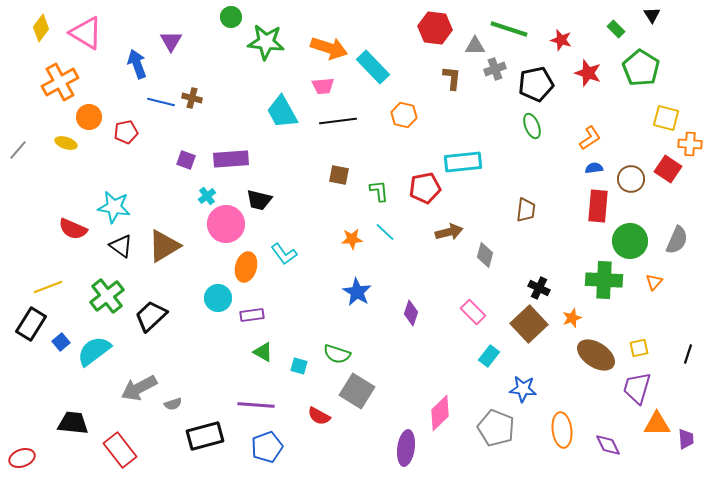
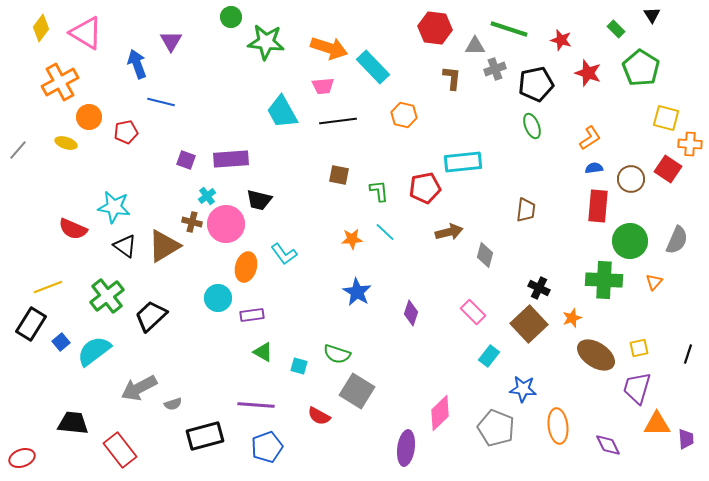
brown cross at (192, 98): moved 124 px down
black triangle at (121, 246): moved 4 px right
orange ellipse at (562, 430): moved 4 px left, 4 px up
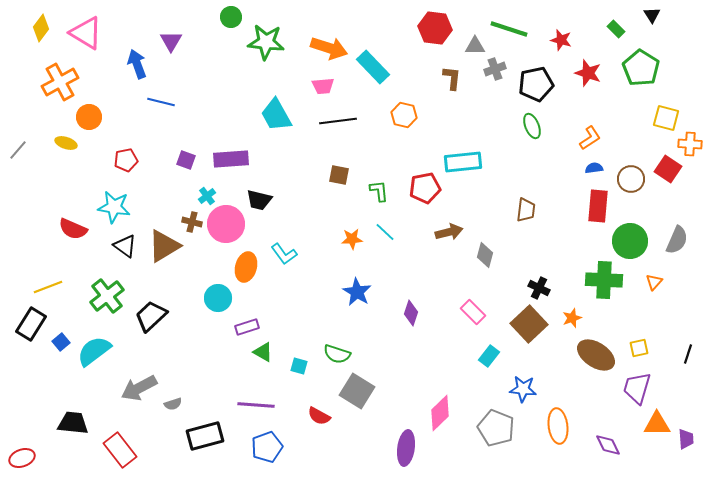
cyan trapezoid at (282, 112): moved 6 px left, 3 px down
red pentagon at (126, 132): moved 28 px down
purple rectangle at (252, 315): moved 5 px left, 12 px down; rotated 10 degrees counterclockwise
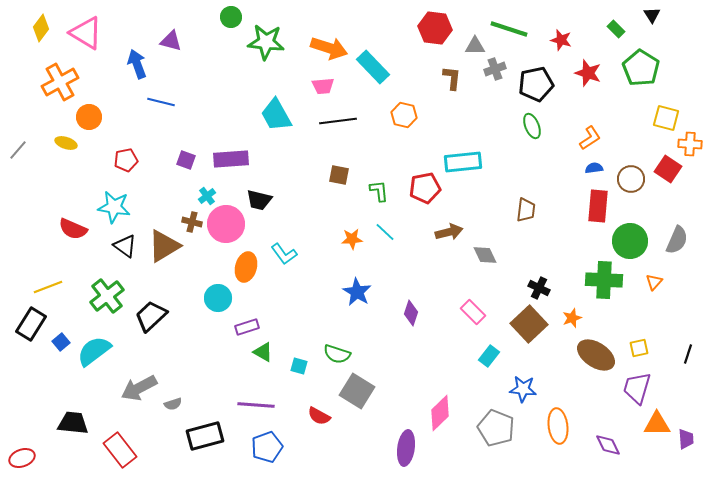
purple triangle at (171, 41): rotated 45 degrees counterclockwise
gray diamond at (485, 255): rotated 40 degrees counterclockwise
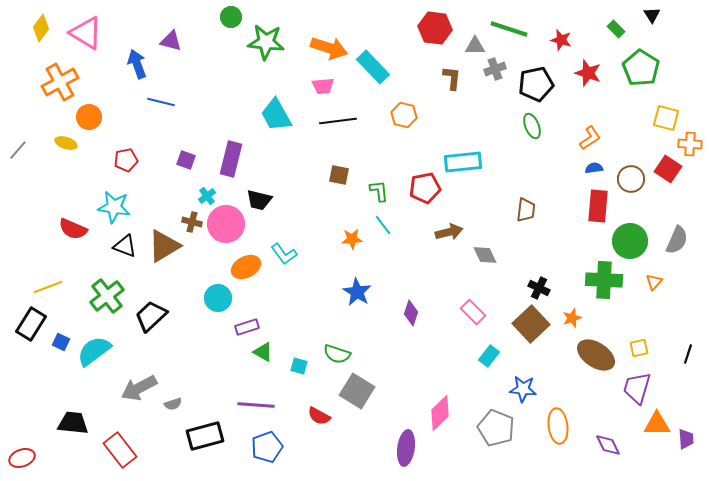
purple rectangle at (231, 159): rotated 72 degrees counterclockwise
cyan line at (385, 232): moved 2 px left, 7 px up; rotated 10 degrees clockwise
black triangle at (125, 246): rotated 15 degrees counterclockwise
orange ellipse at (246, 267): rotated 48 degrees clockwise
brown square at (529, 324): moved 2 px right
blue square at (61, 342): rotated 24 degrees counterclockwise
